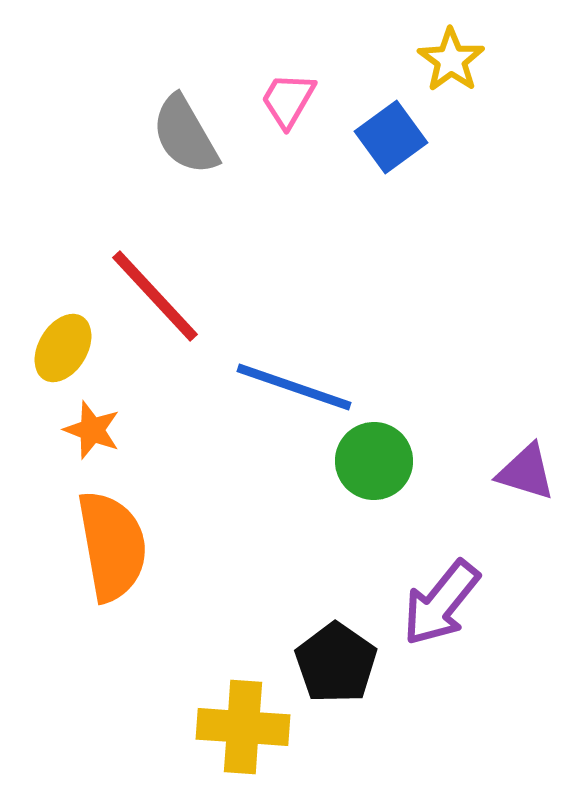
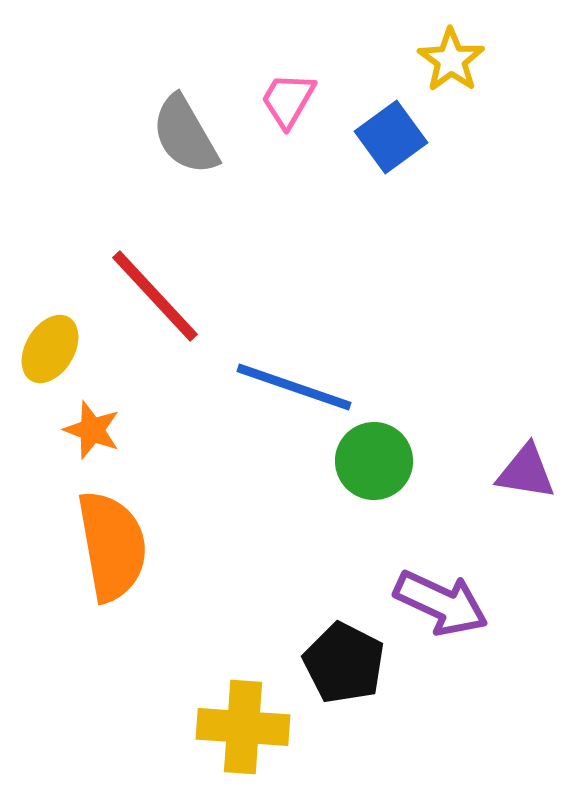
yellow ellipse: moved 13 px left, 1 px down
purple triangle: rotated 8 degrees counterclockwise
purple arrow: rotated 104 degrees counterclockwise
black pentagon: moved 8 px right; rotated 8 degrees counterclockwise
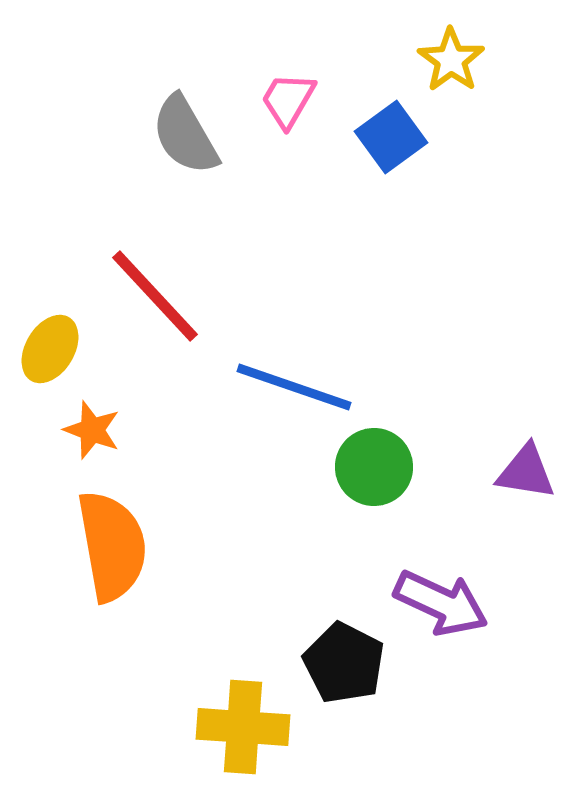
green circle: moved 6 px down
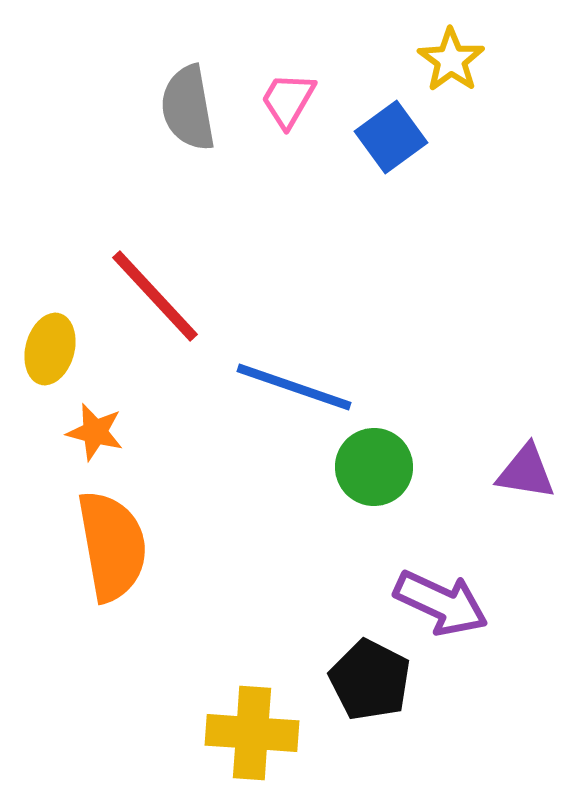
gray semicircle: moved 3 px right, 27 px up; rotated 20 degrees clockwise
yellow ellipse: rotated 16 degrees counterclockwise
orange star: moved 3 px right, 2 px down; rotated 6 degrees counterclockwise
black pentagon: moved 26 px right, 17 px down
yellow cross: moved 9 px right, 6 px down
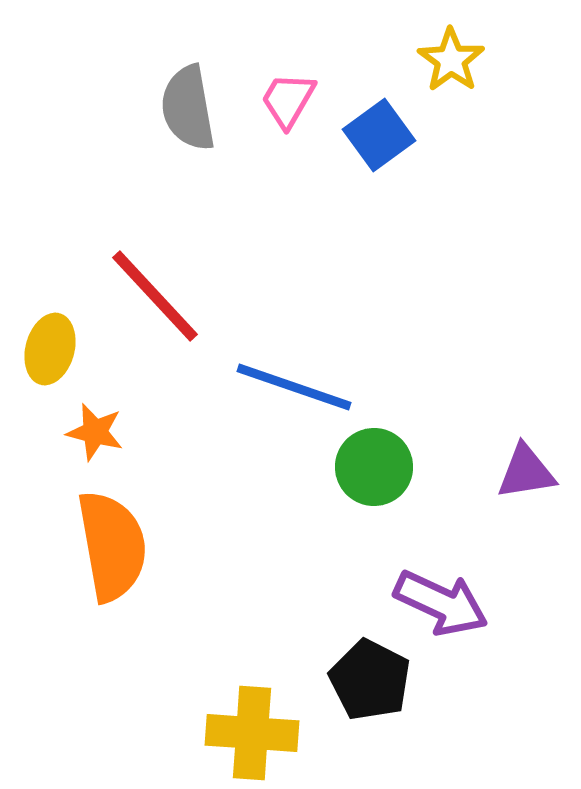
blue square: moved 12 px left, 2 px up
purple triangle: rotated 18 degrees counterclockwise
